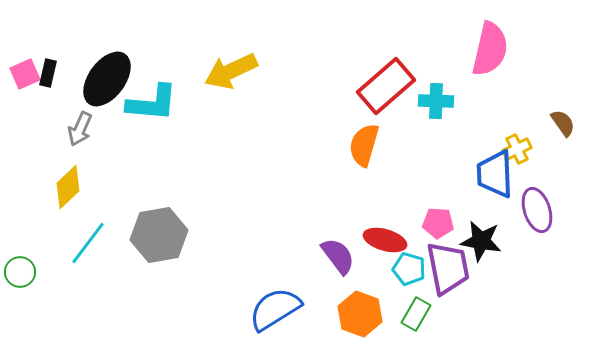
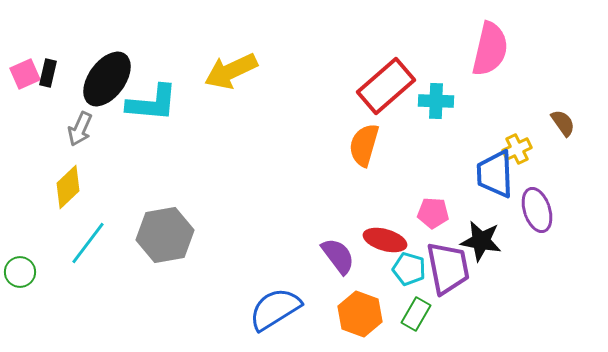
pink pentagon: moved 5 px left, 10 px up
gray hexagon: moved 6 px right
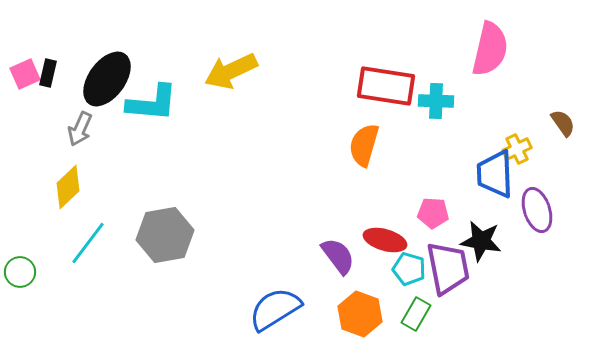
red rectangle: rotated 50 degrees clockwise
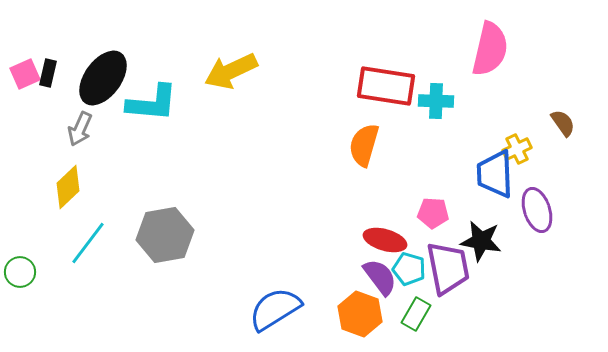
black ellipse: moved 4 px left, 1 px up
purple semicircle: moved 42 px right, 21 px down
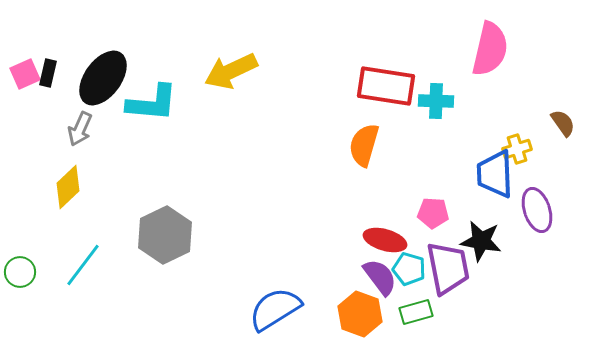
yellow cross: rotated 8 degrees clockwise
gray hexagon: rotated 16 degrees counterclockwise
cyan line: moved 5 px left, 22 px down
green rectangle: moved 2 px up; rotated 44 degrees clockwise
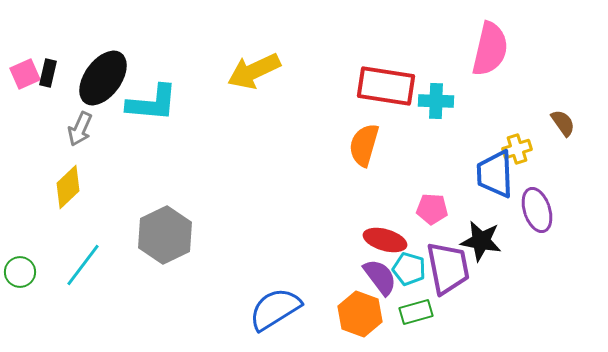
yellow arrow: moved 23 px right
pink pentagon: moved 1 px left, 4 px up
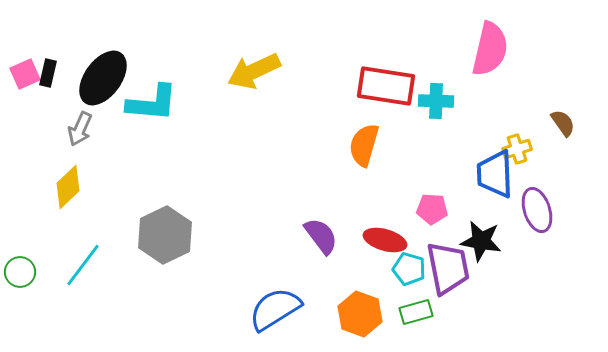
purple semicircle: moved 59 px left, 41 px up
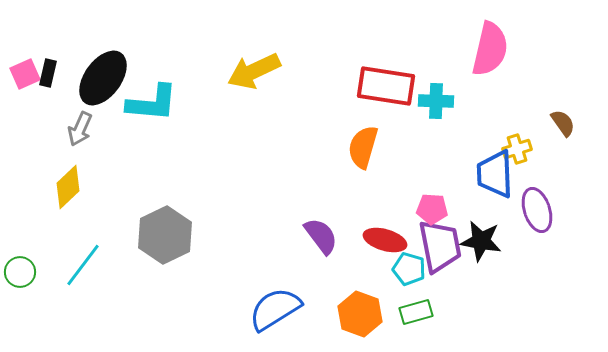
orange semicircle: moved 1 px left, 2 px down
purple trapezoid: moved 8 px left, 22 px up
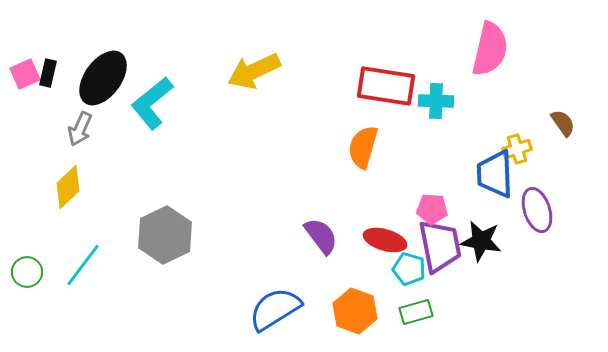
cyan L-shape: rotated 136 degrees clockwise
green circle: moved 7 px right
orange hexagon: moved 5 px left, 3 px up
